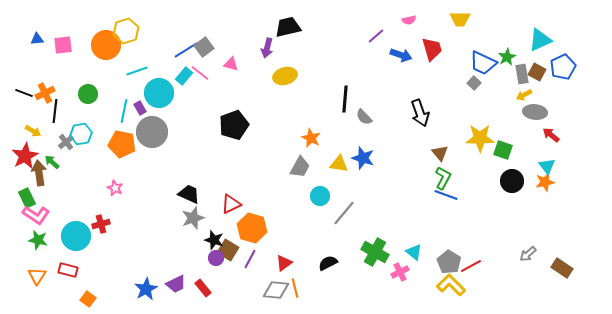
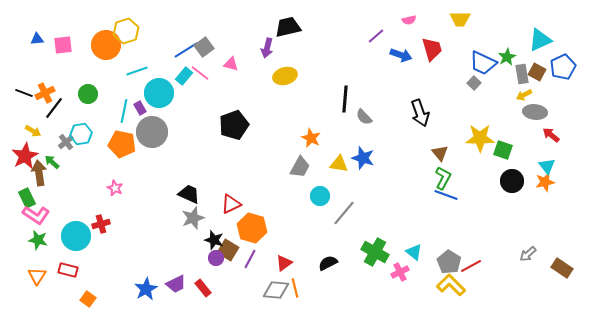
black line at (55, 111): moved 1 px left, 3 px up; rotated 30 degrees clockwise
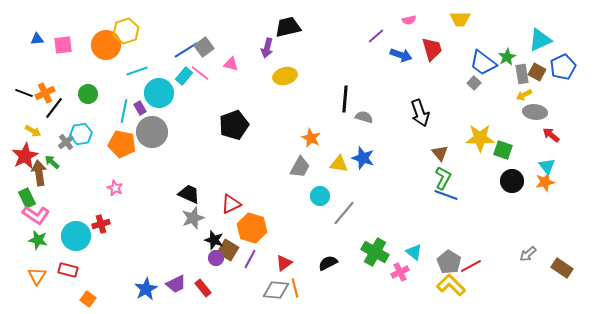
blue trapezoid at (483, 63): rotated 12 degrees clockwise
gray semicircle at (364, 117): rotated 150 degrees clockwise
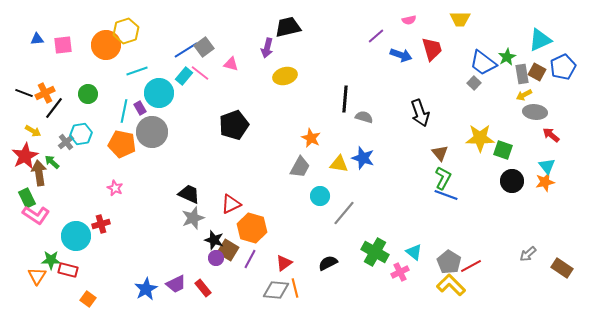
green star at (38, 240): moved 13 px right, 20 px down; rotated 12 degrees counterclockwise
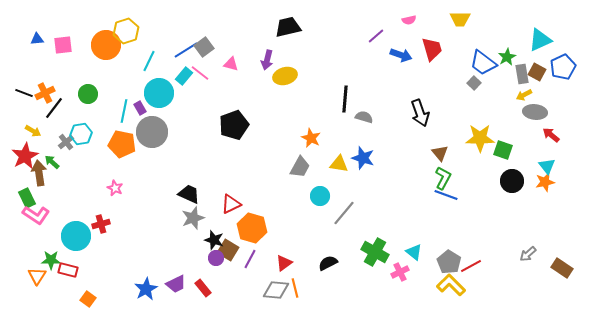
purple arrow at (267, 48): moved 12 px down
cyan line at (137, 71): moved 12 px right, 10 px up; rotated 45 degrees counterclockwise
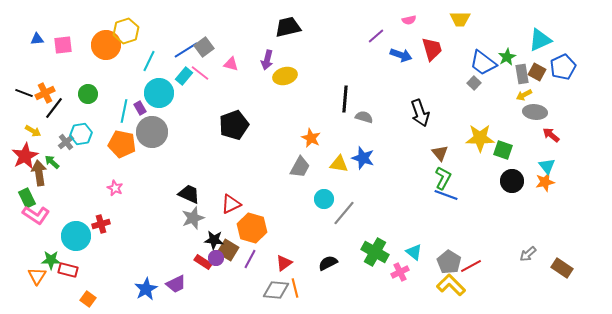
cyan circle at (320, 196): moved 4 px right, 3 px down
black star at (214, 240): rotated 12 degrees counterclockwise
red rectangle at (203, 288): moved 26 px up; rotated 18 degrees counterclockwise
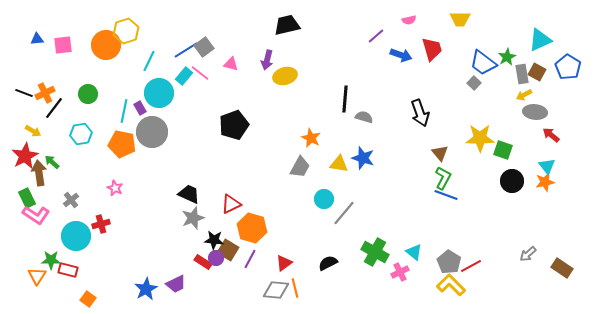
black trapezoid at (288, 27): moved 1 px left, 2 px up
blue pentagon at (563, 67): moved 5 px right; rotated 15 degrees counterclockwise
gray cross at (66, 142): moved 5 px right, 58 px down
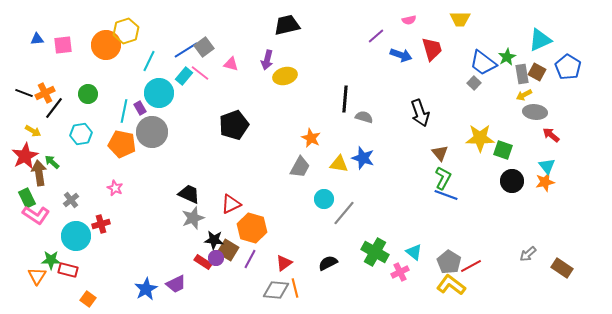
yellow L-shape at (451, 285): rotated 8 degrees counterclockwise
